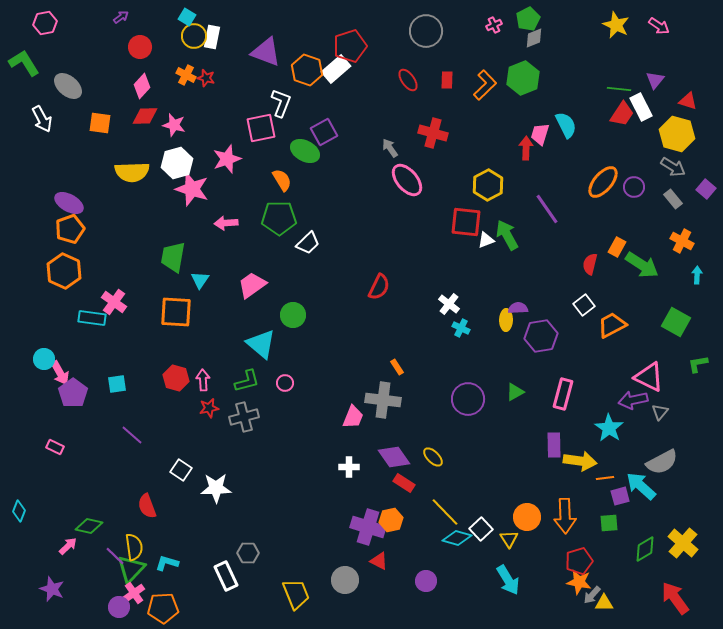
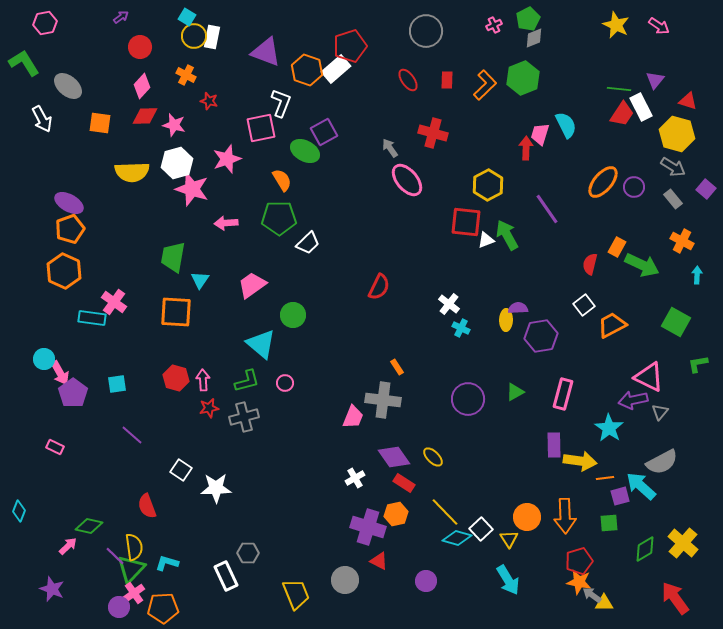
red star at (206, 78): moved 3 px right, 23 px down
green arrow at (642, 265): rotated 8 degrees counterclockwise
white cross at (349, 467): moved 6 px right, 11 px down; rotated 30 degrees counterclockwise
orange hexagon at (391, 520): moved 5 px right, 6 px up
gray arrow at (592, 595): rotated 84 degrees clockwise
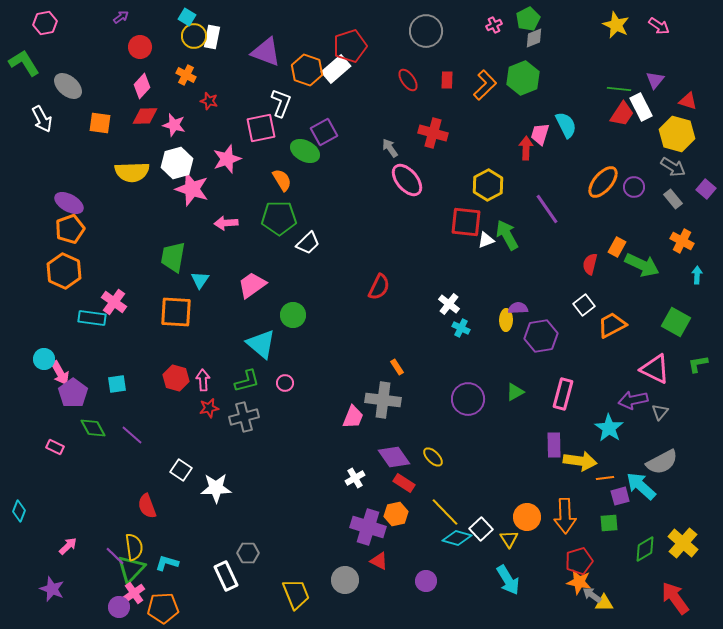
pink triangle at (649, 377): moved 6 px right, 8 px up
green diamond at (89, 526): moved 4 px right, 98 px up; rotated 48 degrees clockwise
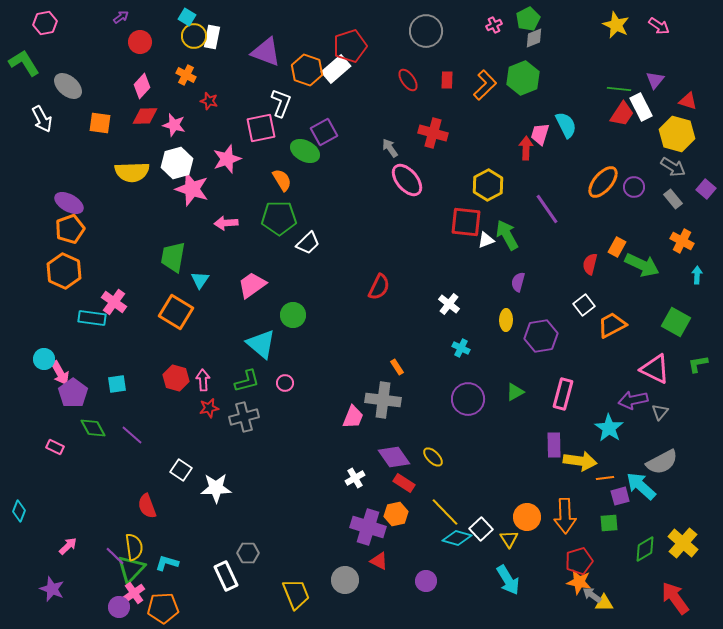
red circle at (140, 47): moved 5 px up
purple semicircle at (518, 308): moved 26 px up; rotated 72 degrees counterclockwise
orange square at (176, 312): rotated 28 degrees clockwise
cyan cross at (461, 328): moved 20 px down
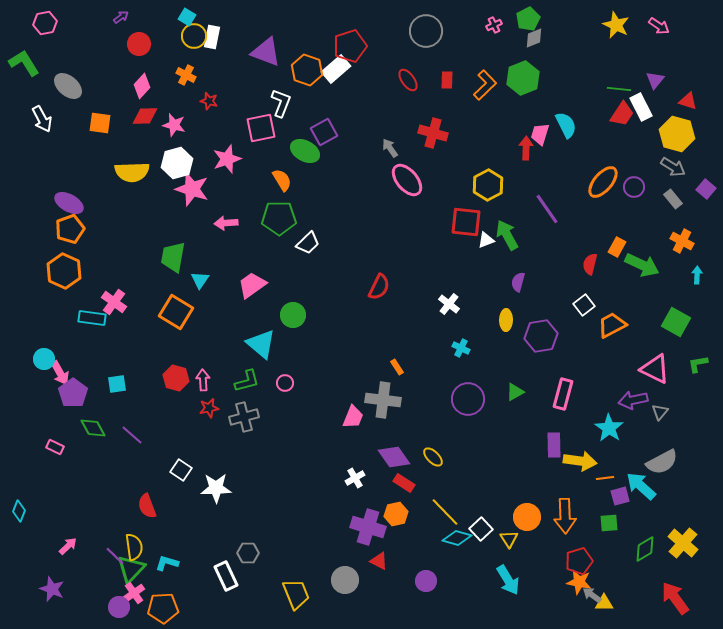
red circle at (140, 42): moved 1 px left, 2 px down
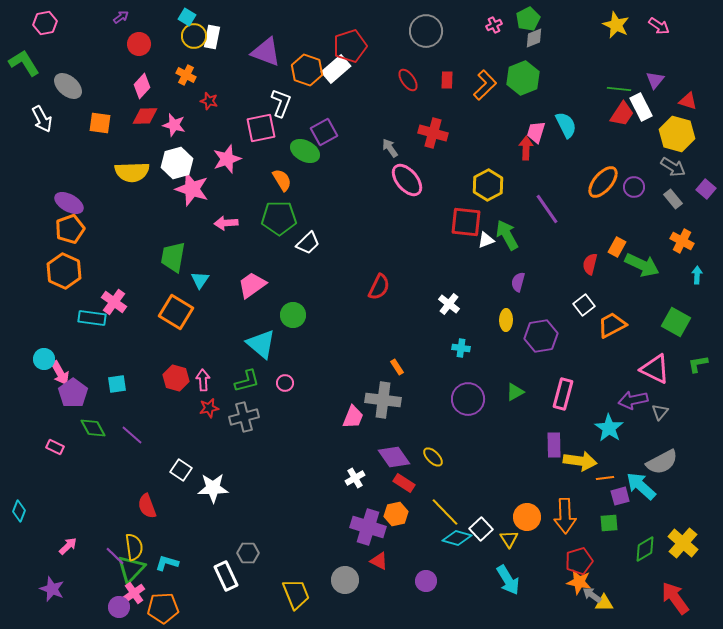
pink trapezoid at (540, 134): moved 4 px left, 2 px up
cyan cross at (461, 348): rotated 18 degrees counterclockwise
white star at (216, 488): moved 3 px left
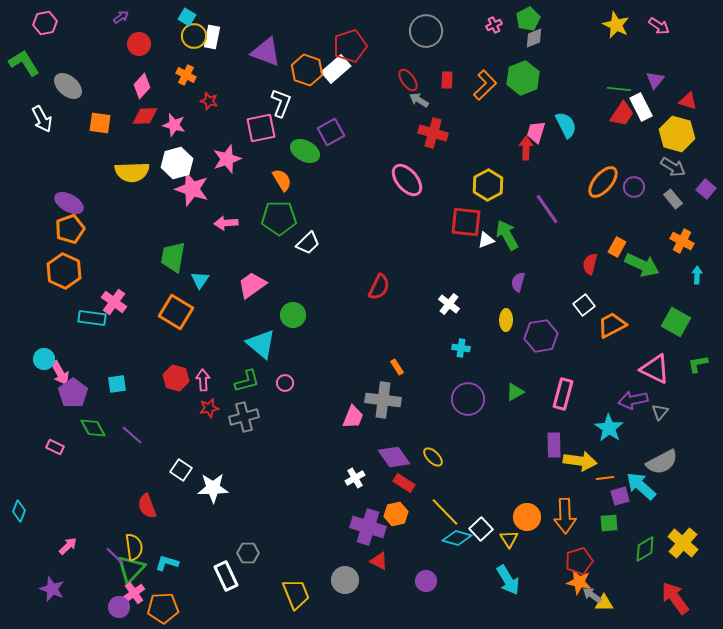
purple square at (324, 132): moved 7 px right
gray arrow at (390, 148): moved 29 px right, 48 px up; rotated 24 degrees counterclockwise
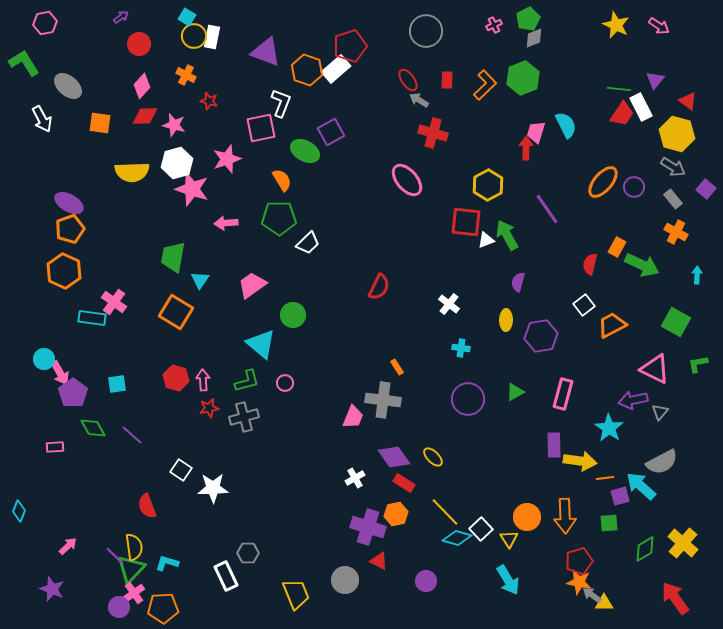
red triangle at (688, 101): rotated 18 degrees clockwise
orange cross at (682, 241): moved 6 px left, 9 px up
pink rectangle at (55, 447): rotated 30 degrees counterclockwise
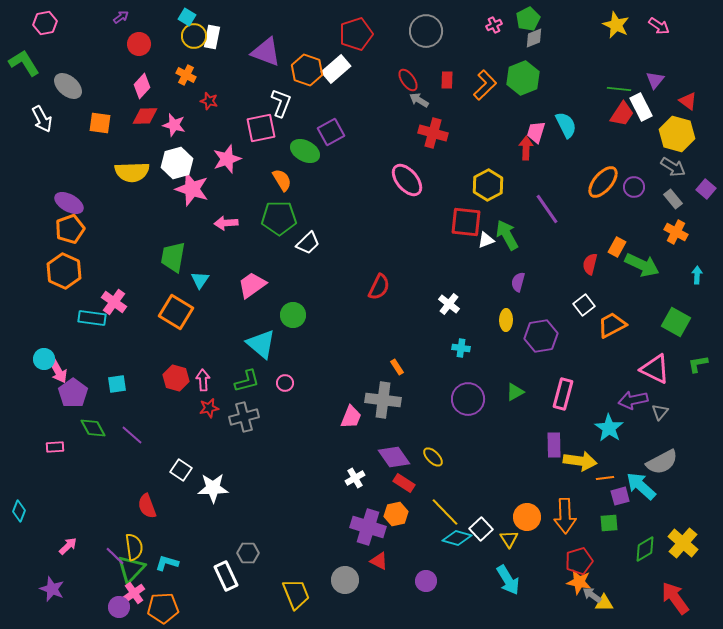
red pentagon at (350, 46): moved 6 px right, 12 px up
pink arrow at (60, 373): moved 2 px left, 2 px up
pink trapezoid at (353, 417): moved 2 px left
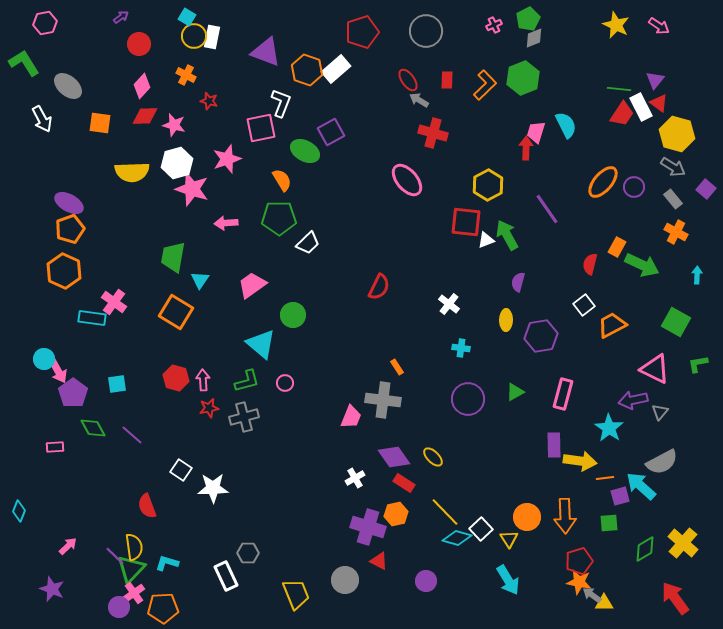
red pentagon at (356, 34): moved 6 px right, 2 px up
red triangle at (688, 101): moved 29 px left, 2 px down
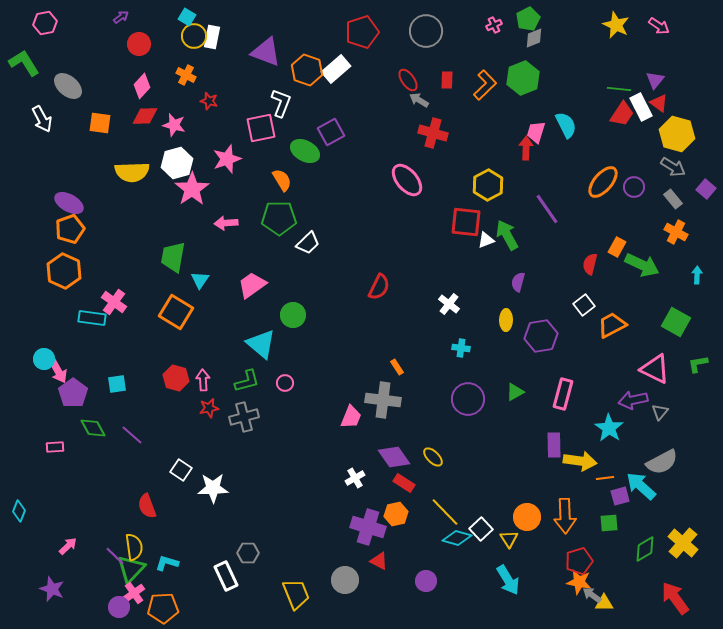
pink star at (192, 189): rotated 20 degrees clockwise
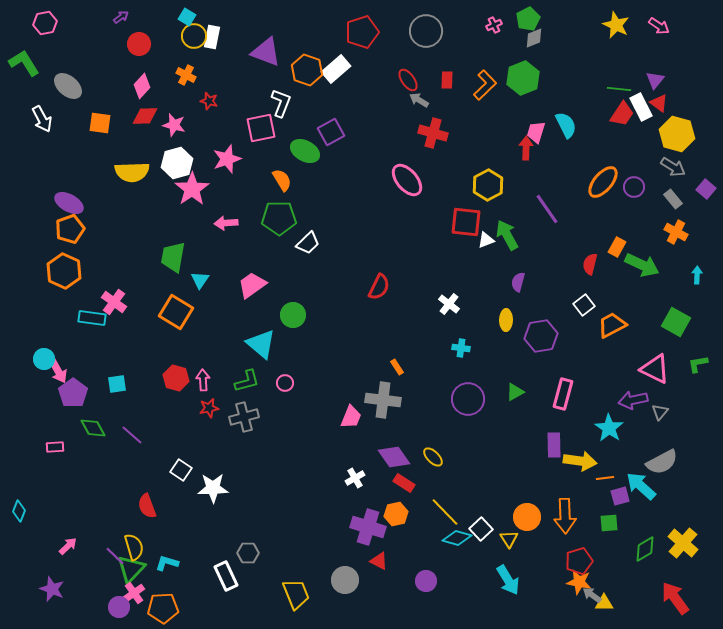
yellow semicircle at (134, 547): rotated 8 degrees counterclockwise
